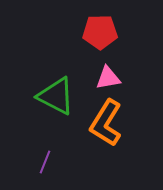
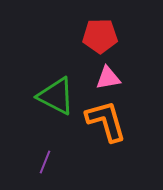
red pentagon: moved 4 px down
orange L-shape: moved 2 px up; rotated 132 degrees clockwise
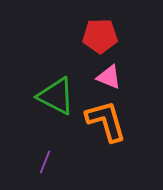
pink triangle: moved 1 px right, 1 px up; rotated 32 degrees clockwise
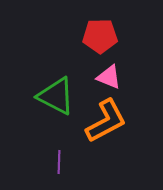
orange L-shape: rotated 78 degrees clockwise
purple line: moved 14 px right; rotated 20 degrees counterclockwise
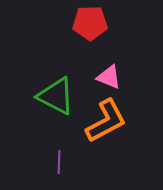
red pentagon: moved 10 px left, 13 px up
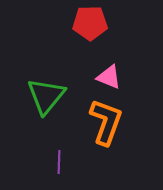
green triangle: moved 10 px left; rotated 42 degrees clockwise
orange L-shape: moved 1 px down; rotated 42 degrees counterclockwise
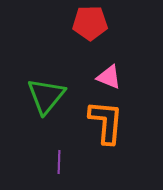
orange L-shape: rotated 15 degrees counterclockwise
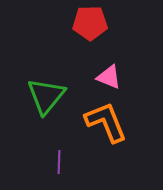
orange L-shape: rotated 27 degrees counterclockwise
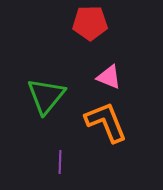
purple line: moved 1 px right
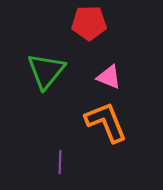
red pentagon: moved 1 px left
green triangle: moved 25 px up
